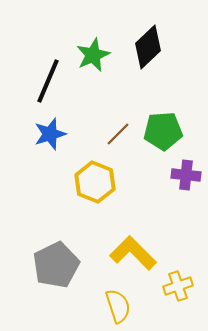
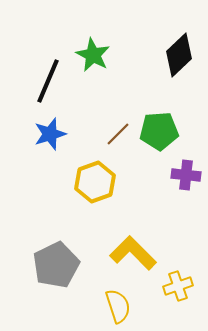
black diamond: moved 31 px right, 8 px down
green star: rotated 20 degrees counterclockwise
green pentagon: moved 4 px left
yellow hexagon: rotated 18 degrees clockwise
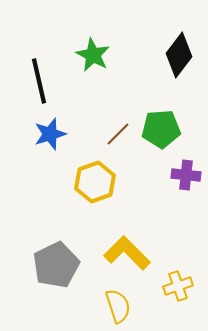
black diamond: rotated 9 degrees counterclockwise
black line: moved 9 px left; rotated 36 degrees counterclockwise
green pentagon: moved 2 px right, 2 px up
yellow L-shape: moved 6 px left
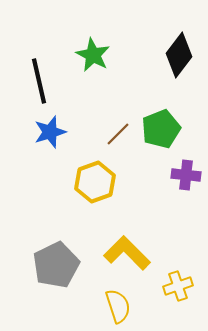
green pentagon: rotated 18 degrees counterclockwise
blue star: moved 2 px up
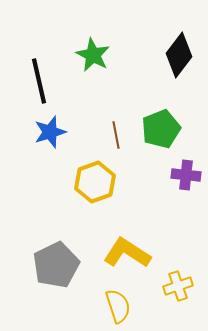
brown line: moved 2 px left, 1 px down; rotated 56 degrees counterclockwise
yellow L-shape: rotated 12 degrees counterclockwise
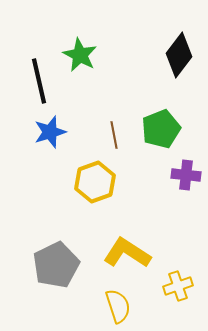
green star: moved 13 px left
brown line: moved 2 px left
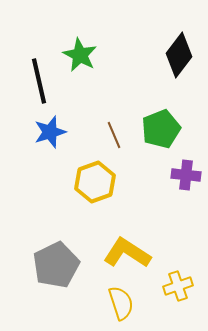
brown line: rotated 12 degrees counterclockwise
yellow semicircle: moved 3 px right, 3 px up
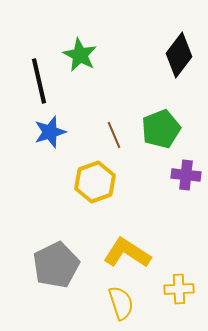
yellow cross: moved 1 px right, 3 px down; rotated 16 degrees clockwise
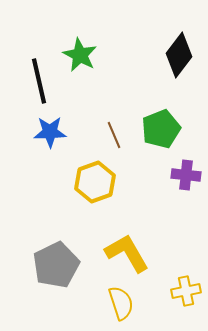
blue star: rotated 16 degrees clockwise
yellow L-shape: rotated 27 degrees clockwise
yellow cross: moved 7 px right, 2 px down; rotated 8 degrees counterclockwise
